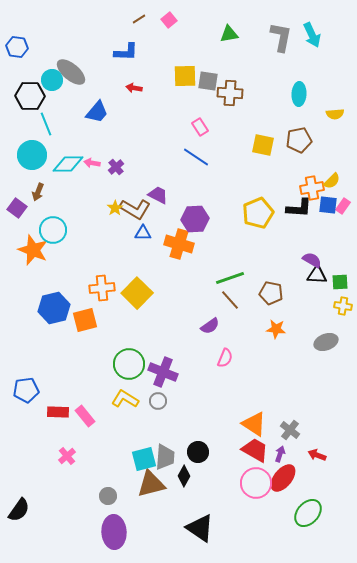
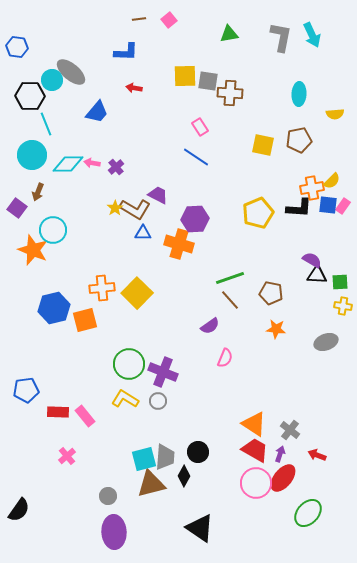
brown line at (139, 19): rotated 24 degrees clockwise
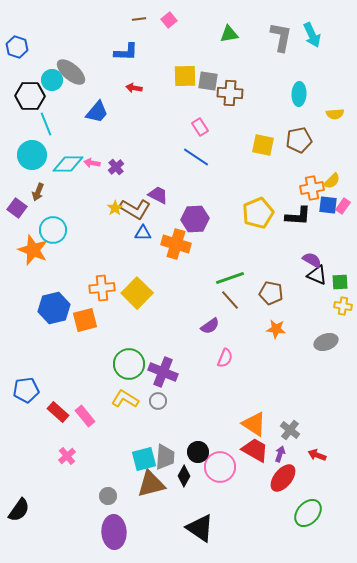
blue hexagon at (17, 47): rotated 10 degrees clockwise
black L-shape at (299, 208): moved 1 px left, 8 px down
orange cross at (179, 244): moved 3 px left
black triangle at (317, 275): rotated 20 degrees clockwise
red rectangle at (58, 412): rotated 40 degrees clockwise
pink circle at (256, 483): moved 36 px left, 16 px up
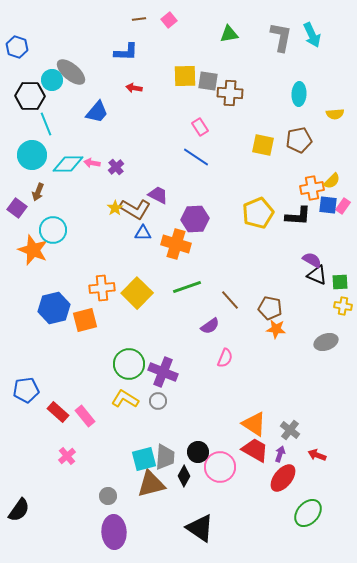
green line at (230, 278): moved 43 px left, 9 px down
brown pentagon at (271, 293): moved 1 px left, 15 px down
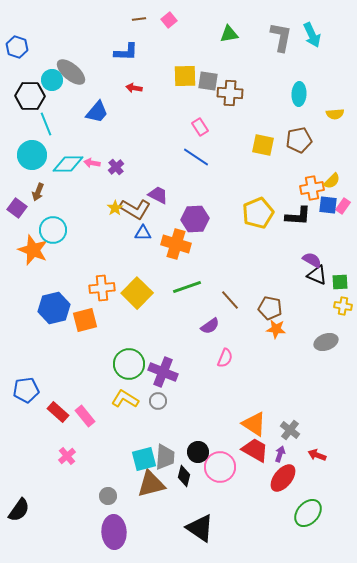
black diamond at (184, 476): rotated 15 degrees counterclockwise
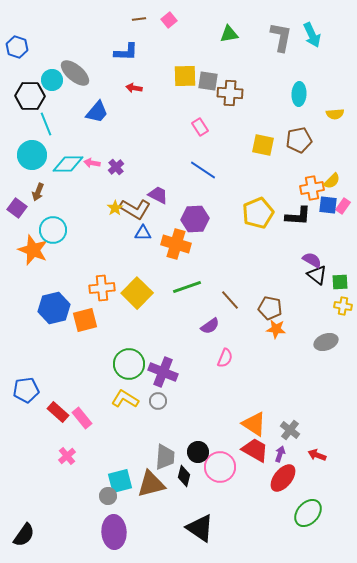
gray ellipse at (71, 72): moved 4 px right, 1 px down
blue line at (196, 157): moved 7 px right, 13 px down
black triangle at (317, 275): rotated 15 degrees clockwise
pink rectangle at (85, 416): moved 3 px left, 2 px down
cyan square at (144, 459): moved 24 px left, 22 px down
black semicircle at (19, 510): moved 5 px right, 25 px down
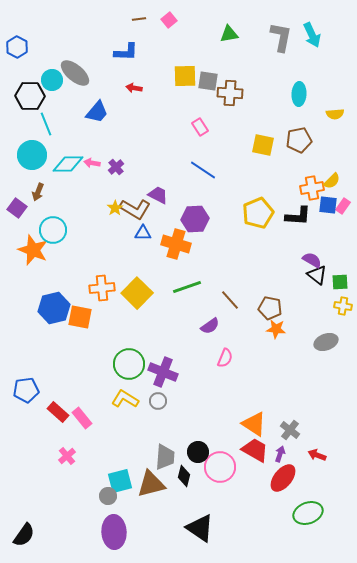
blue hexagon at (17, 47): rotated 10 degrees clockwise
orange square at (85, 320): moved 5 px left, 3 px up; rotated 25 degrees clockwise
green ellipse at (308, 513): rotated 28 degrees clockwise
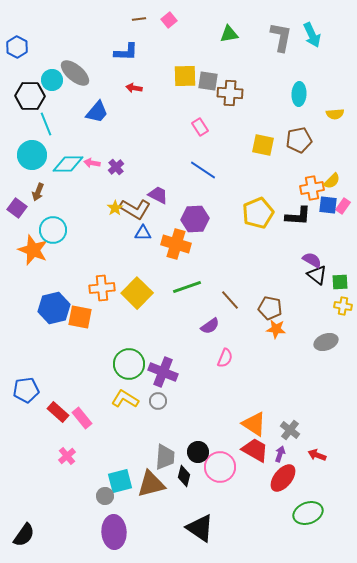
gray circle at (108, 496): moved 3 px left
